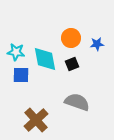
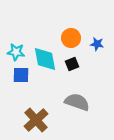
blue star: rotated 16 degrees clockwise
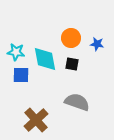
black square: rotated 32 degrees clockwise
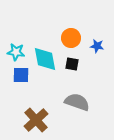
blue star: moved 2 px down
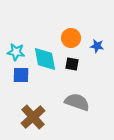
brown cross: moved 3 px left, 3 px up
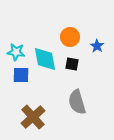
orange circle: moved 1 px left, 1 px up
blue star: rotated 24 degrees clockwise
gray semicircle: rotated 125 degrees counterclockwise
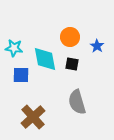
cyan star: moved 2 px left, 4 px up
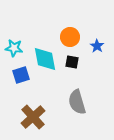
black square: moved 2 px up
blue square: rotated 18 degrees counterclockwise
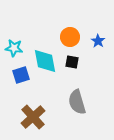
blue star: moved 1 px right, 5 px up
cyan diamond: moved 2 px down
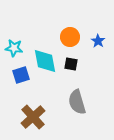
black square: moved 1 px left, 2 px down
